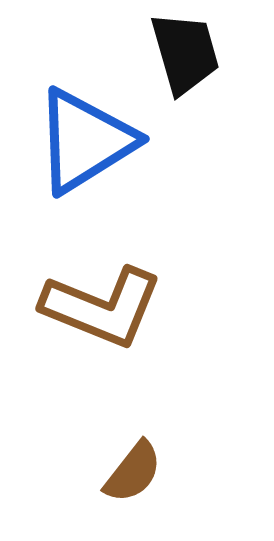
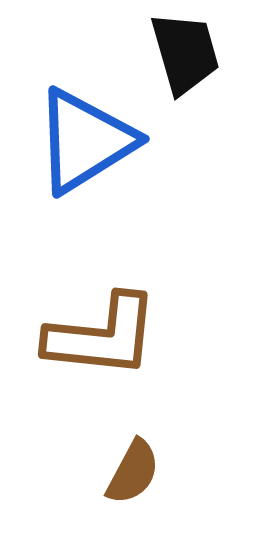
brown L-shape: moved 29 px down; rotated 16 degrees counterclockwise
brown semicircle: rotated 10 degrees counterclockwise
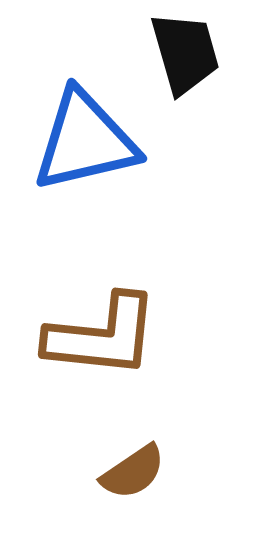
blue triangle: rotated 19 degrees clockwise
brown semicircle: rotated 28 degrees clockwise
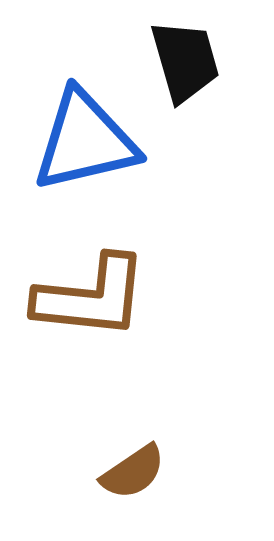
black trapezoid: moved 8 px down
brown L-shape: moved 11 px left, 39 px up
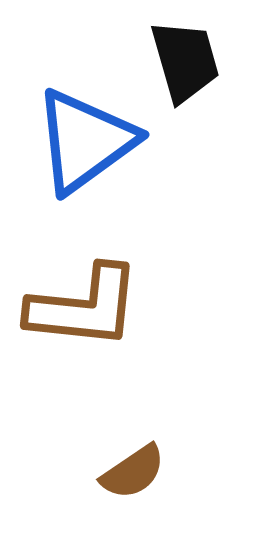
blue triangle: rotated 23 degrees counterclockwise
brown L-shape: moved 7 px left, 10 px down
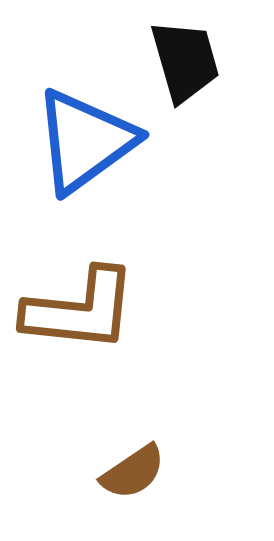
brown L-shape: moved 4 px left, 3 px down
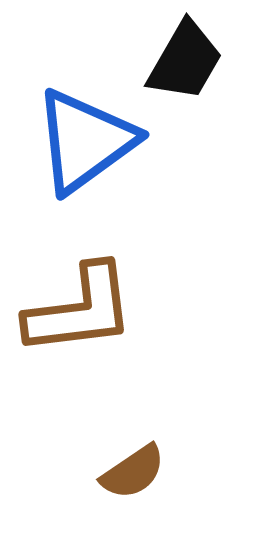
black trapezoid: rotated 46 degrees clockwise
brown L-shape: rotated 13 degrees counterclockwise
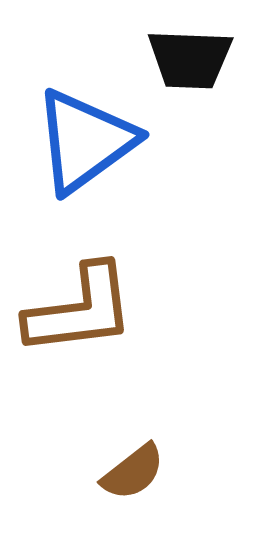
black trapezoid: moved 5 px right, 2 px up; rotated 62 degrees clockwise
brown semicircle: rotated 4 degrees counterclockwise
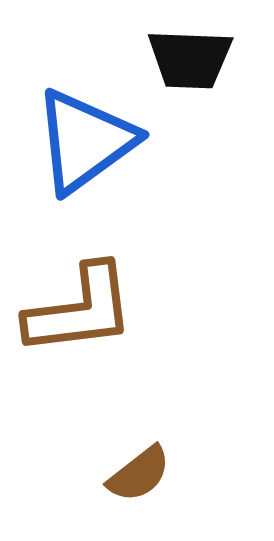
brown semicircle: moved 6 px right, 2 px down
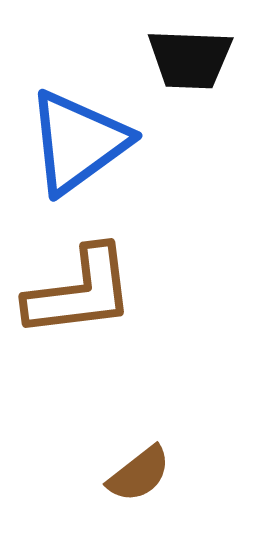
blue triangle: moved 7 px left, 1 px down
brown L-shape: moved 18 px up
